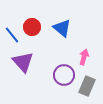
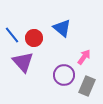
red circle: moved 2 px right, 11 px down
pink arrow: rotated 21 degrees clockwise
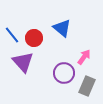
purple circle: moved 2 px up
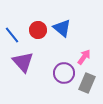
red circle: moved 4 px right, 8 px up
gray rectangle: moved 3 px up
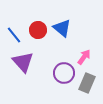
blue line: moved 2 px right
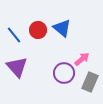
pink arrow: moved 2 px left, 2 px down; rotated 14 degrees clockwise
purple triangle: moved 6 px left, 5 px down
gray rectangle: moved 3 px right, 1 px up
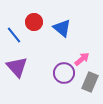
red circle: moved 4 px left, 8 px up
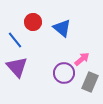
red circle: moved 1 px left
blue line: moved 1 px right, 5 px down
